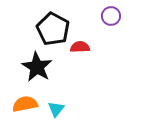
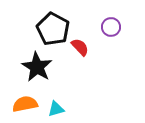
purple circle: moved 11 px down
red semicircle: rotated 48 degrees clockwise
cyan triangle: rotated 36 degrees clockwise
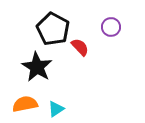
cyan triangle: rotated 18 degrees counterclockwise
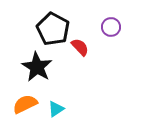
orange semicircle: rotated 15 degrees counterclockwise
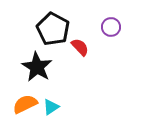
cyan triangle: moved 5 px left, 2 px up
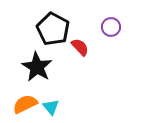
cyan triangle: rotated 36 degrees counterclockwise
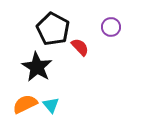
cyan triangle: moved 2 px up
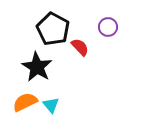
purple circle: moved 3 px left
orange semicircle: moved 2 px up
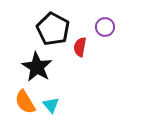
purple circle: moved 3 px left
red semicircle: rotated 126 degrees counterclockwise
orange semicircle: rotated 95 degrees counterclockwise
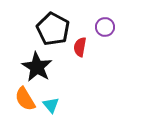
orange semicircle: moved 3 px up
